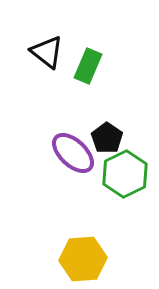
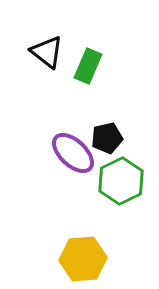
black pentagon: rotated 24 degrees clockwise
green hexagon: moved 4 px left, 7 px down
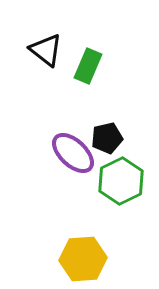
black triangle: moved 1 px left, 2 px up
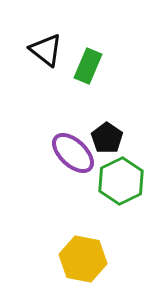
black pentagon: rotated 24 degrees counterclockwise
yellow hexagon: rotated 15 degrees clockwise
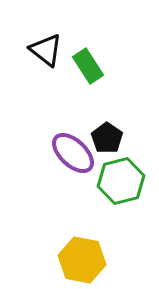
green rectangle: rotated 56 degrees counterclockwise
green hexagon: rotated 12 degrees clockwise
yellow hexagon: moved 1 px left, 1 px down
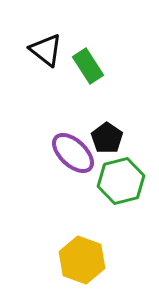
yellow hexagon: rotated 9 degrees clockwise
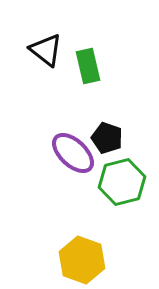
green rectangle: rotated 20 degrees clockwise
black pentagon: rotated 16 degrees counterclockwise
green hexagon: moved 1 px right, 1 px down
